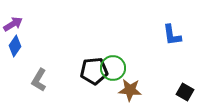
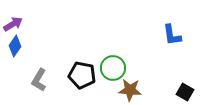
black pentagon: moved 12 px left, 4 px down; rotated 16 degrees clockwise
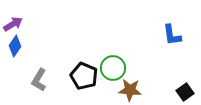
black pentagon: moved 2 px right, 1 px down; rotated 12 degrees clockwise
black square: rotated 24 degrees clockwise
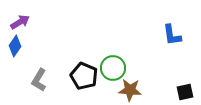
purple arrow: moved 7 px right, 2 px up
black square: rotated 24 degrees clockwise
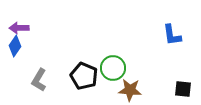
purple arrow: moved 1 px left, 6 px down; rotated 150 degrees counterclockwise
black square: moved 2 px left, 3 px up; rotated 18 degrees clockwise
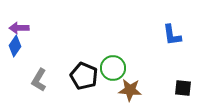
black square: moved 1 px up
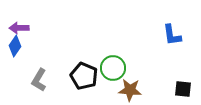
black square: moved 1 px down
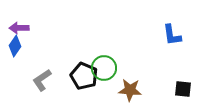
green circle: moved 9 px left
gray L-shape: moved 3 px right; rotated 25 degrees clockwise
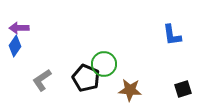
green circle: moved 4 px up
black pentagon: moved 2 px right, 2 px down
black square: rotated 24 degrees counterclockwise
